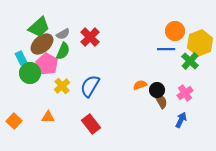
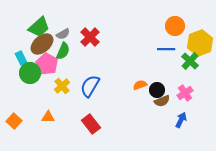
orange circle: moved 5 px up
brown semicircle: moved 1 px right; rotated 98 degrees clockwise
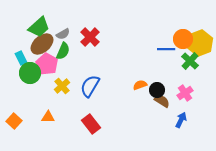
orange circle: moved 8 px right, 13 px down
brown semicircle: rotated 126 degrees counterclockwise
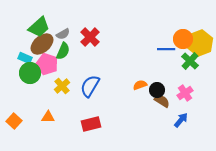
cyan rectangle: moved 4 px right; rotated 40 degrees counterclockwise
pink pentagon: rotated 10 degrees counterclockwise
blue arrow: rotated 14 degrees clockwise
red rectangle: rotated 66 degrees counterclockwise
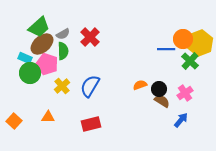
green semicircle: rotated 24 degrees counterclockwise
black circle: moved 2 px right, 1 px up
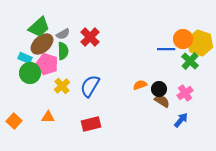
yellow hexagon: rotated 20 degrees counterclockwise
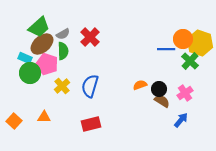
blue semicircle: rotated 15 degrees counterclockwise
orange triangle: moved 4 px left
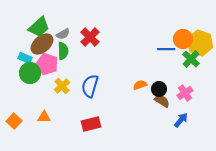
green cross: moved 1 px right, 2 px up
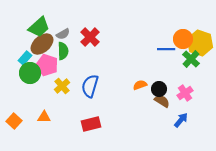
cyan rectangle: rotated 72 degrees counterclockwise
pink pentagon: moved 1 px down
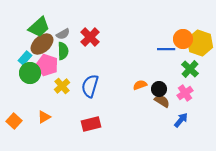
green cross: moved 1 px left, 10 px down
orange triangle: rotated 32 degrees counterclockwise
